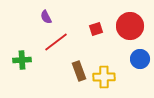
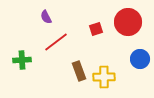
red circle: moved 2 px left, 4 px up
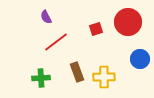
green cross: moved 19 px right, 18 px down
brown rectangle: moved 2 px left, 1 px down
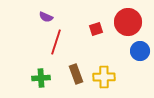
purple semicircle: rotated 40 degrees counterclockwise
red line: rotated 35 degrees counterclockwise
blue circle: moved 8 px up
brown rectangle: moved 1 px left, 2 px down
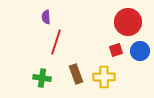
purple semicircle: rotated 64 degrees clockwise
red square: moved 20 px right, 21 px down
green cross: moved 1 px right; rotated 12 degrees clockwise
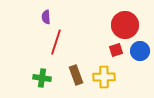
red circle: moved 3 px left, 3 px down
brown rectangle: moved 1 px down
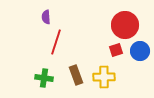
green cross: moved 2 px right
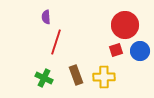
green cross: rotated 18 degrees clockwise
